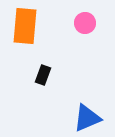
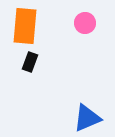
black rectangle: moved 13 px left, 13 px up
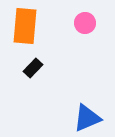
black rectangle: moved 3 px right, 6 px down; rotated 24 degrees clockwise
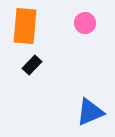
black rectangle: moved 1 px left, 3 px up
blue triangle: moved 3 px right, 6 px up
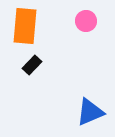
pink circle: moved 1 px right, 2 px up
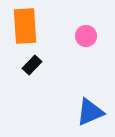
pink circle: moved 15 px down
orange rectangle: rotated 9 degrees counterclockwise
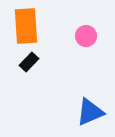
orange rectangle: moved 1 px right
black rectangle: moved 3 px left, 3 px up
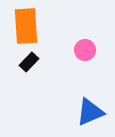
pink circle: moved 1 px left, 14 px down
